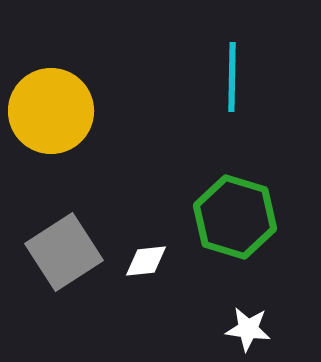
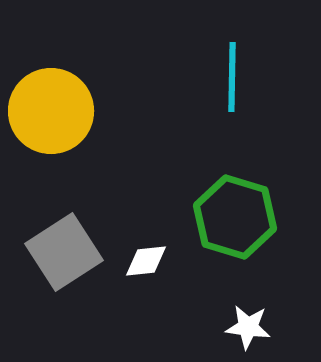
white star: moved 2 px up
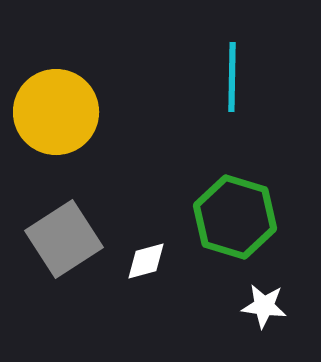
yellow circle: moved 5 px right, 1 px down
gray square: moved 13 px up
white diamond: rotated 9 degrees counterclockwise
white star: moved 16 px right, 21 px up
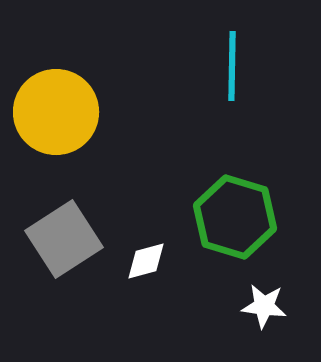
cyan line: moved 11 px up
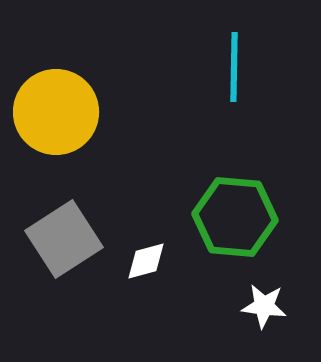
cyan line: moved 2 px right, 1 px down
green hexagon: rotated 12 degrees counterclockwise
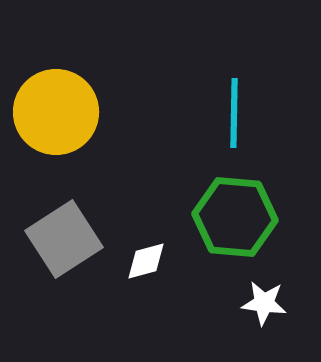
cyan line: moved 46 px down
white star: moved 3 px up
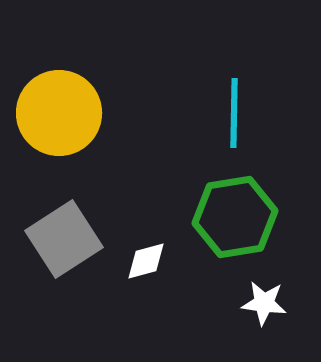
yellow circle: moved 3 px right, 1 px down
green hexagon: rotated 14 degrees counterclockwise
